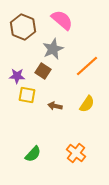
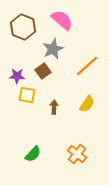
brown square: rotated 21 degrees clockwise
brown arrow: moved 1 px left, 1 px down; rotated 80 degrees clockwise
orange cross: moved 1 px right, 1 px down
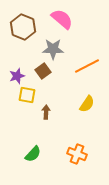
pink semicircle: moved 1 px up
gray star: rotated 25 degrees clockwise
orange line: rotated 15 degrees clockwise
purple star: rotated 21 degrees counterclockwise
brown arrow: moved 8 px left, 5 px down
orange cross: rotated 18 degrees counterclockwise
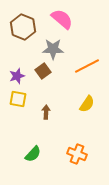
yellow square: moved 9 px left, 4 px down
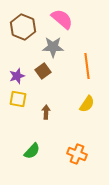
gray star: moved 2 px up
orange line: rotated 70 degrees counterclockwise
green semicircle: moved 1 px left, 3 px up
